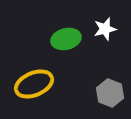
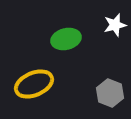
white star: moved 10 px right, 4 px up
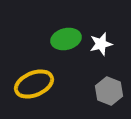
white star: moved 14 px left, 19 px down
gray hexagon: moved 1 px left, 2 px up
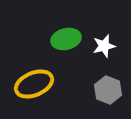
white star: moved 3 px right, 2 px down
gray hexagon: moved 1 px left, 1 px up
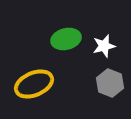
gray hexagon: moved 2 px right, 7 px up
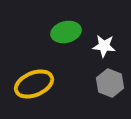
green ellipse: moved 7 px up
white star: rotated 20 degrees clockwise
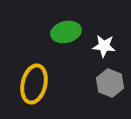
yellow ellipse: rotated 54 degrees counterclockwise
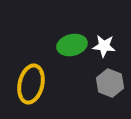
green ellipse: moved 6 px right, 13 px down
yellow ellipse: moved 3 px left
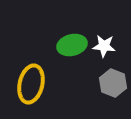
gray hexagon: moved 3 px right
